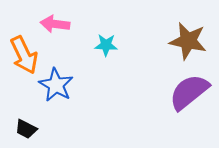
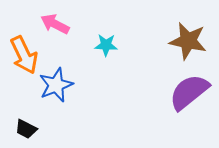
pink arrow: rotated 20 degrees clockwise
blue star: rotated 20 degrees clockwise
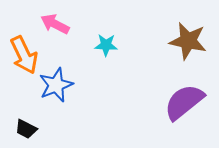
purple semicircle: moved 5 px left, 10 px down
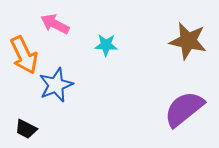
purple semicircle: moved 7 px down
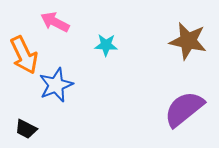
pink arrow: moved 2 px up
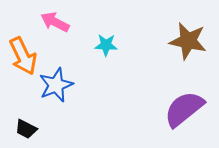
orange arrow: moved 1 px left, 1 px down
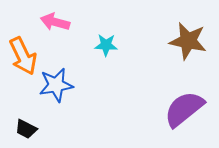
pink arrow: rotated 12 degrees counterclockwise
blue star: rotated 12 degrees clockwise
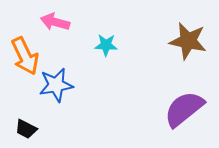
orange arrow: moved 2 px right
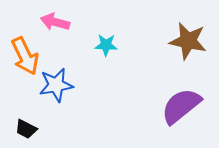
purple semicircle: moved 3 px left, 3 px up
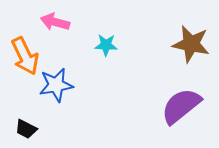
brown star: moved 3 px right, 3 px down
